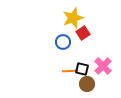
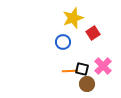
red square: moved 10 px right
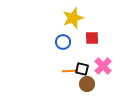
red square: moved 1 px left, 5 px down; rotated 32 degrees clockwise
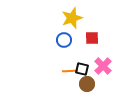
yellow star: moved 1 px left
blue circle: moved 1 px right, 2 px up
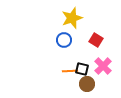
red square: moved 4 px right, 2 px down; rotated 32 degrees clockwise
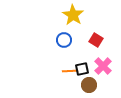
yellow star: moved 1 px right, 3 px up; rotated 20 degrees counterclockwise
black square: rotated 24 degrees counterclockwise
brown circle: moved 2 px right, 1 px down
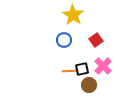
red square: rotated 24 degrees clockwise
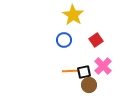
black square: moved 2 px right, 3 px down
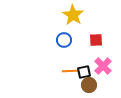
red square: rotated 32 degrees clockwise
